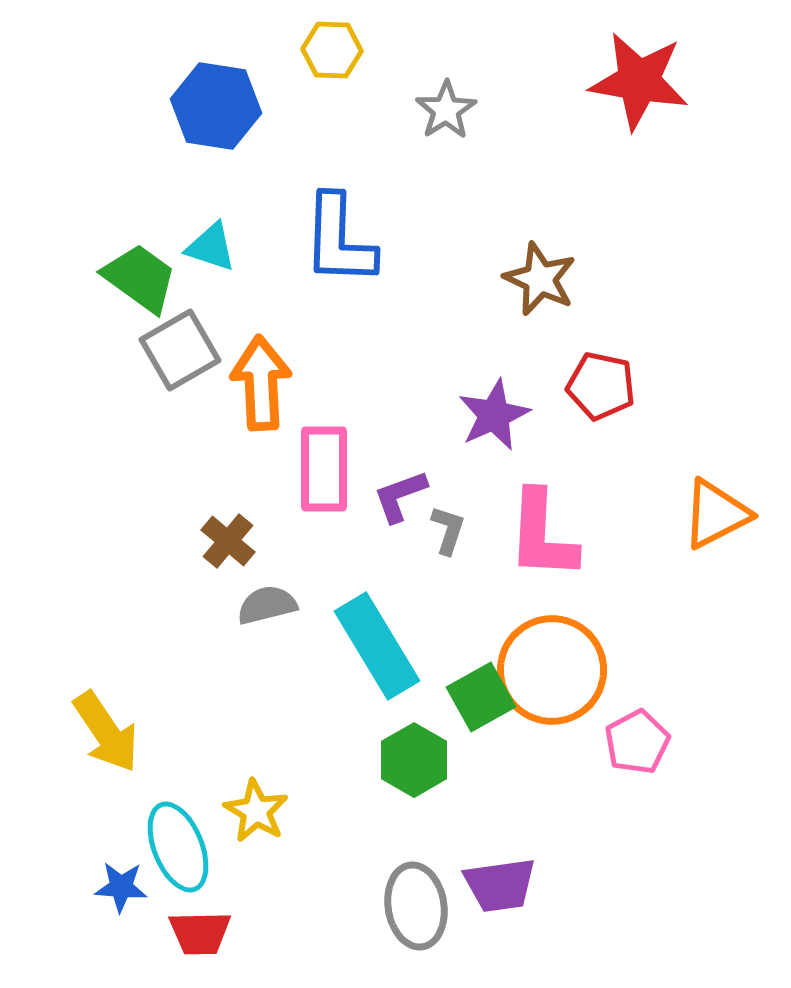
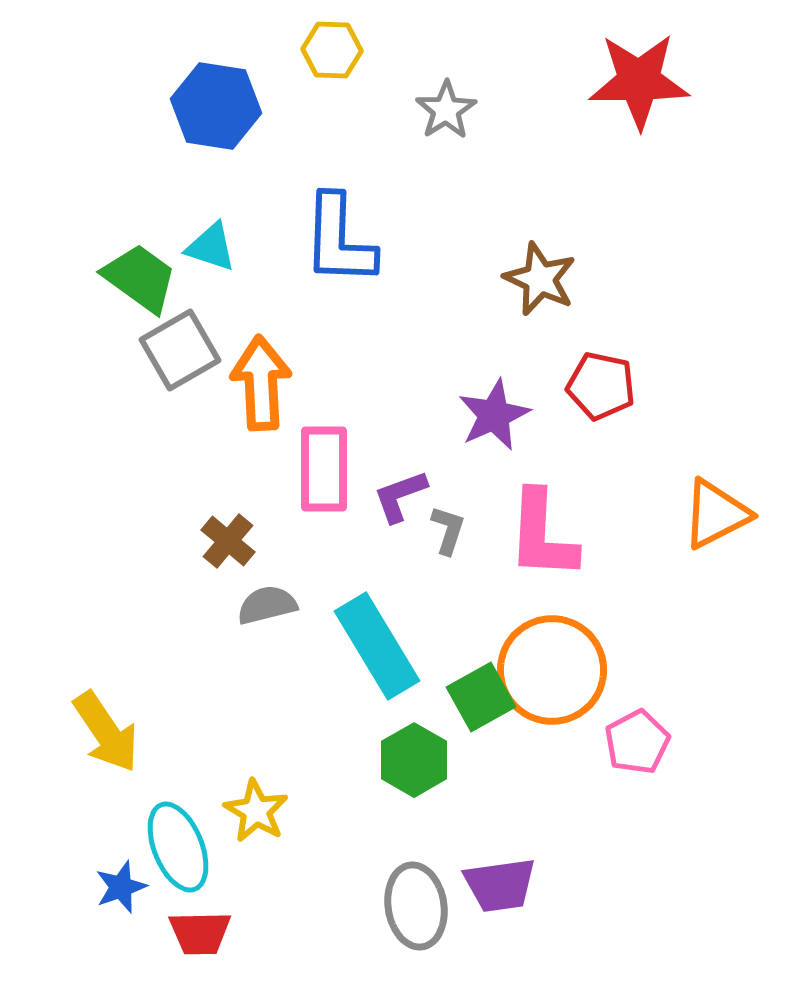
red star: rotated 10 degrees counterclockwise
blue star: rotated 24 degrees counterclockwise
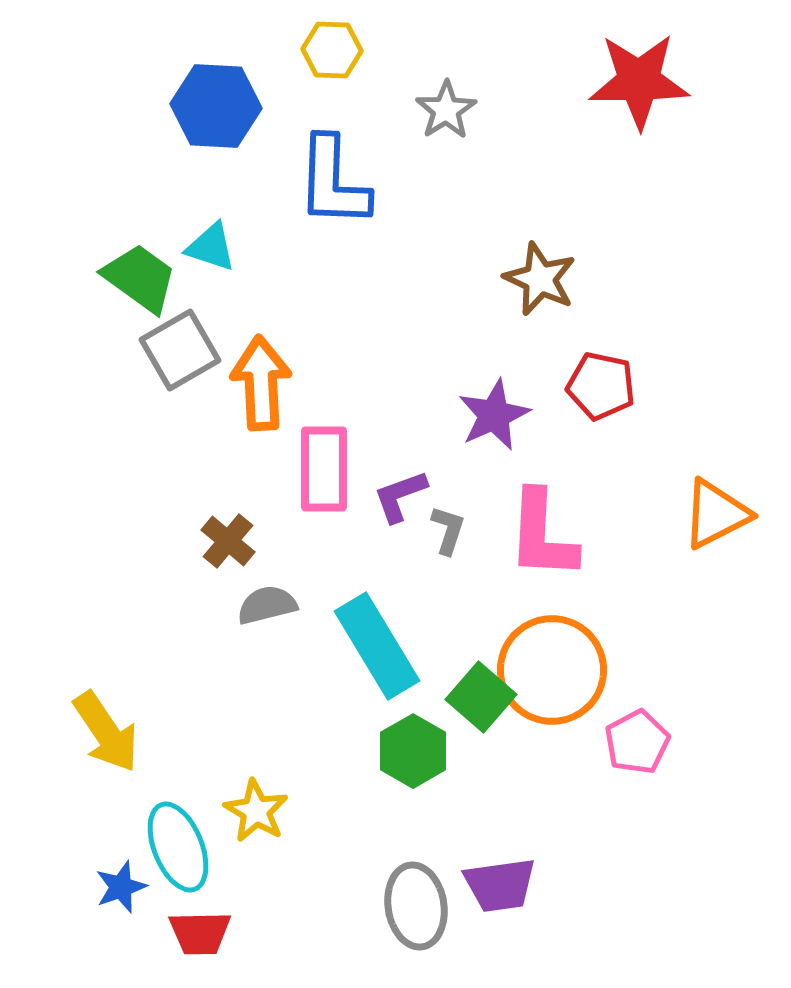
blue hexagon: rotated 6 degrees counterclockwise
blue L-shape: moved 6 px left, 58 px up
green square: rotated 20 degrees counterclockwise
green hexagon: moved 1 px left, 9 px up
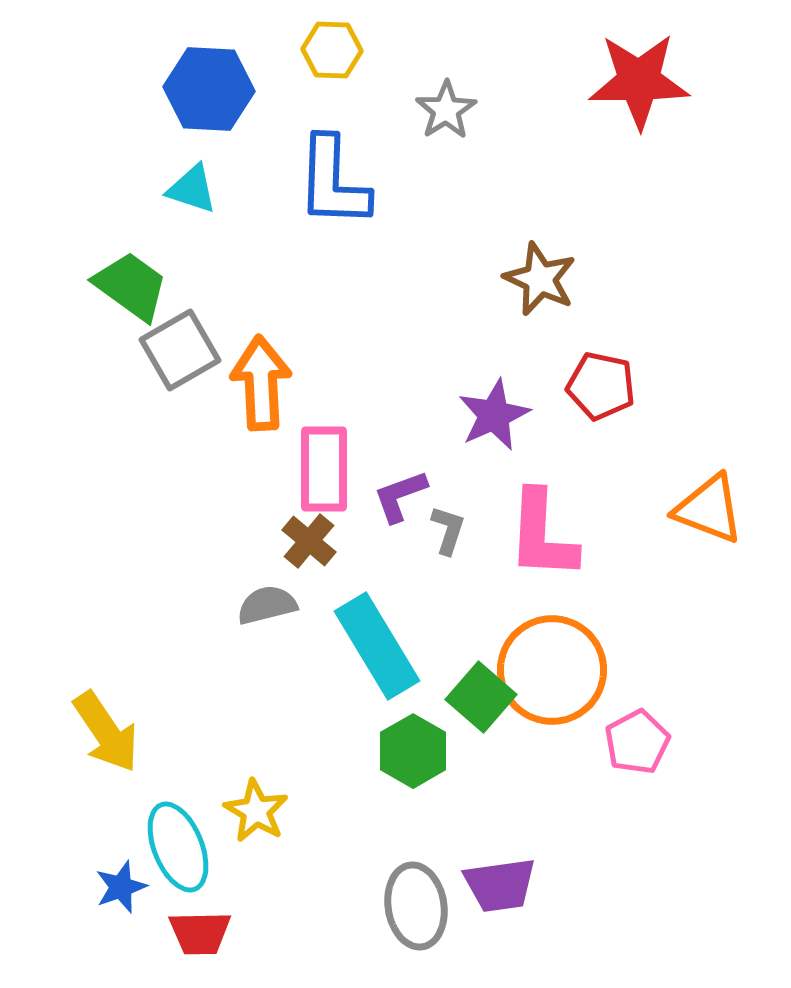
blue hexagon: moved 7 px left, 17 px up
cyan triangle: moved 19 px left, 58 px up
green trapezoid: moved 9 px left, 8 px down
orange triangle: moved 7 px left, 5 px up; rotated 48 degrees clockwise
brown cross: moved 81 px right
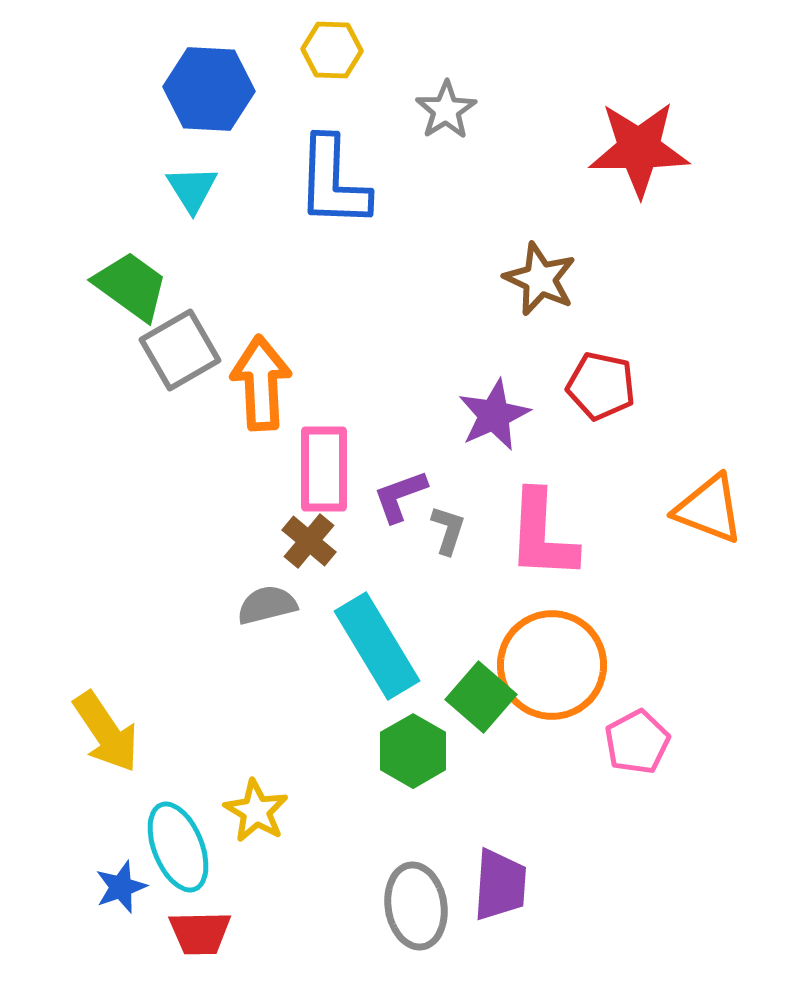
red star: moved 68 px down
cyan triangle: rotated 40 degrees clockwise
orange circle: moved 5 px up
purple trapezoid: rotated 78 degrees counterclockwise
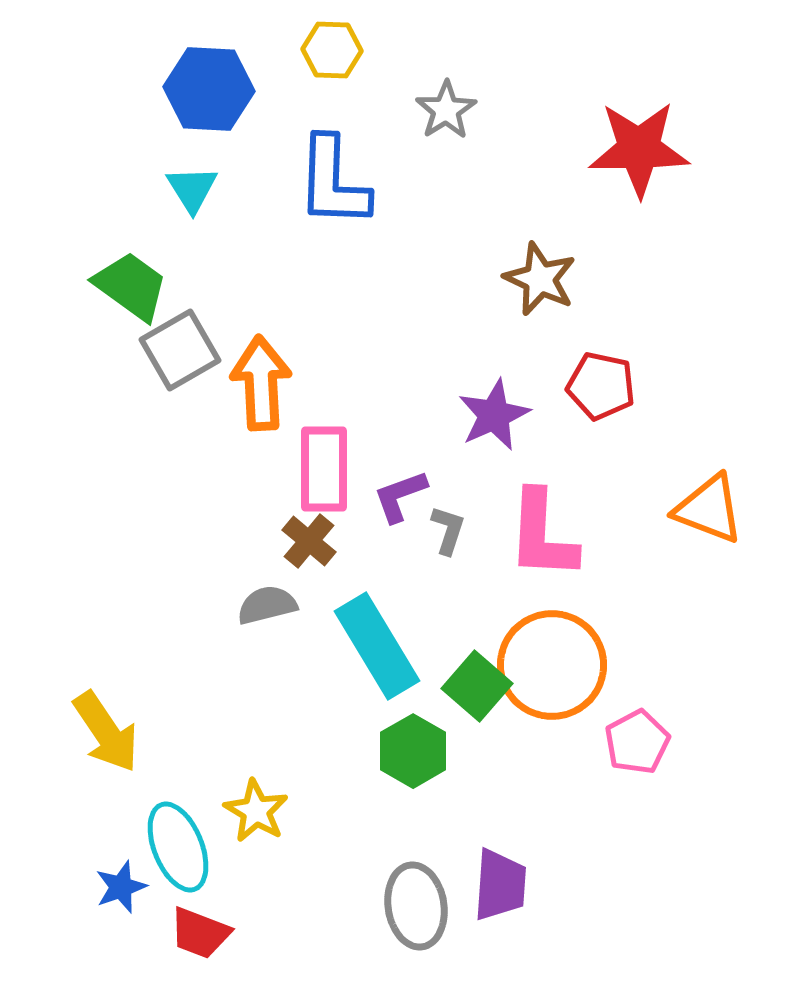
green square: moved 4 px left, 11 px up
red trapezoid: rotated 22 degrees clockwise
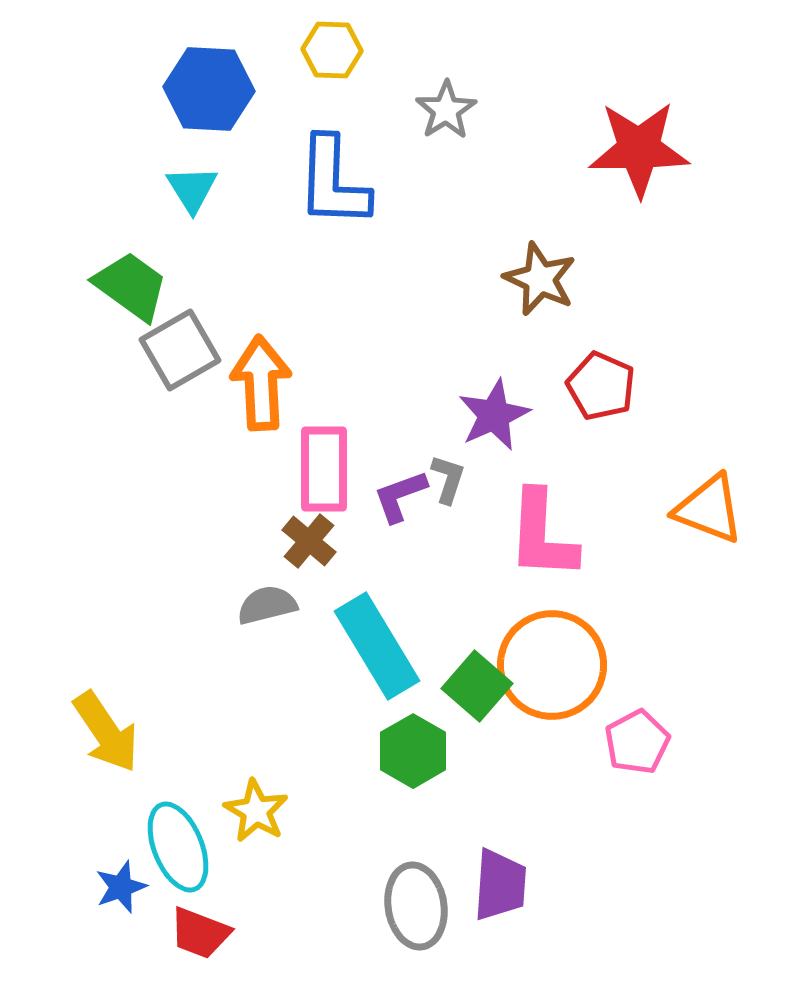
red pentagon: rotated 12 degrees clockwise
gray L-shape: moved 51 px up
